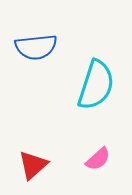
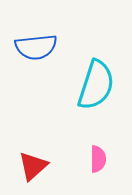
pink semicircle: rotated 48 degrees counterclockwise
red triangle: moved 1 px down
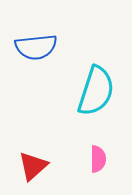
cyan semicircle: moved 6 px down
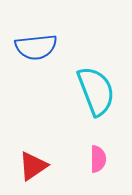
cyan semicircle: rotated 39 degrees counterclockwise
red triangle: rotated 8 degrees clockwise
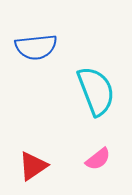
pink semicircle: rotated 52 degrees clockwise
